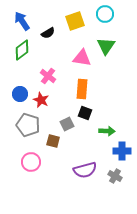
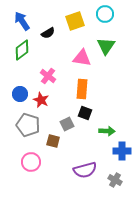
gray cross: moved 4 px down
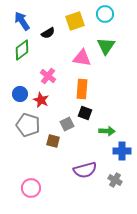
pink circle: moved 26 px down
